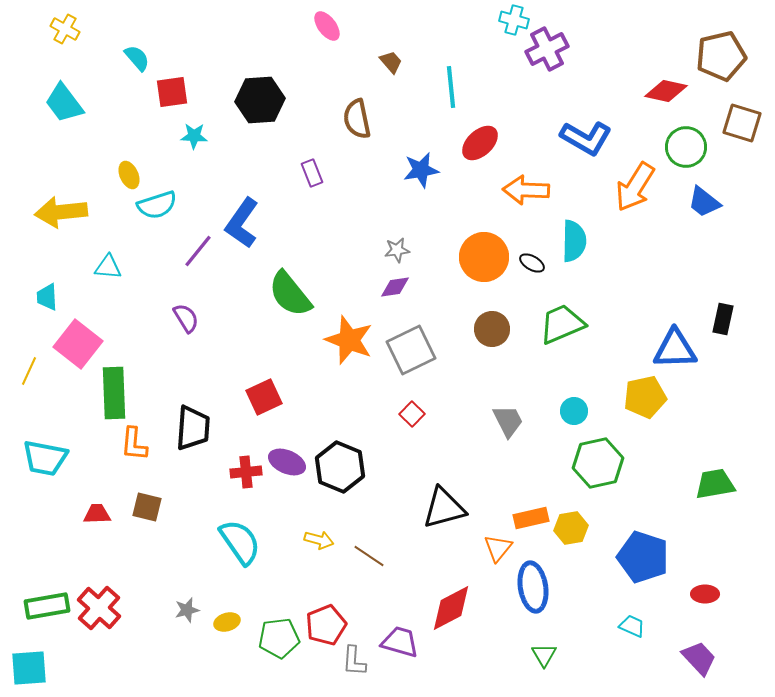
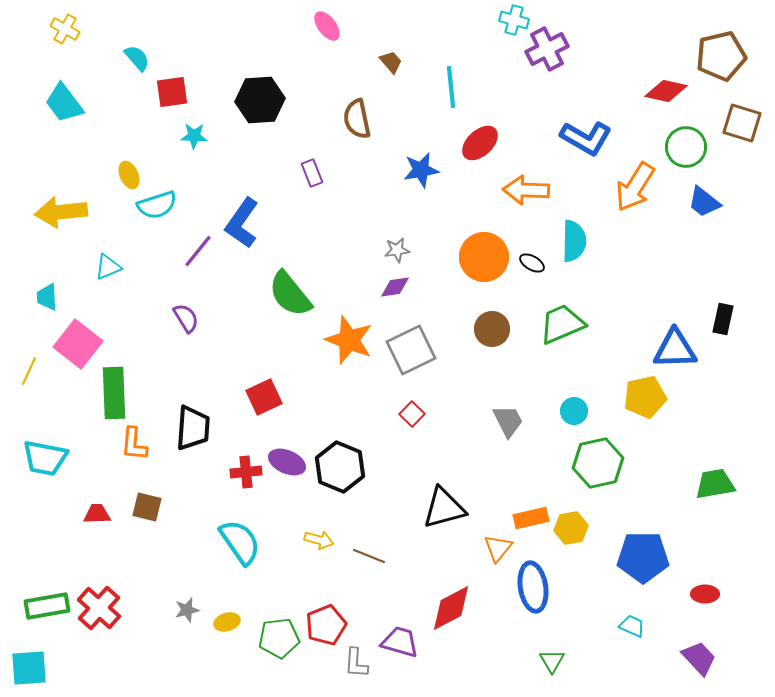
cyan triangle at (108, 267): rotated 28 degrees counterclockwise
brown line at (369, 556): rotated 12 degrees counterclockwise
blue pentagon at (643, 557): rotated 18 degrees counterclockwise
green triangle at (544, 655): moved 8 px right, 6 px down
gray L-shape at (354, 661): moved 2 px right, 2 px down
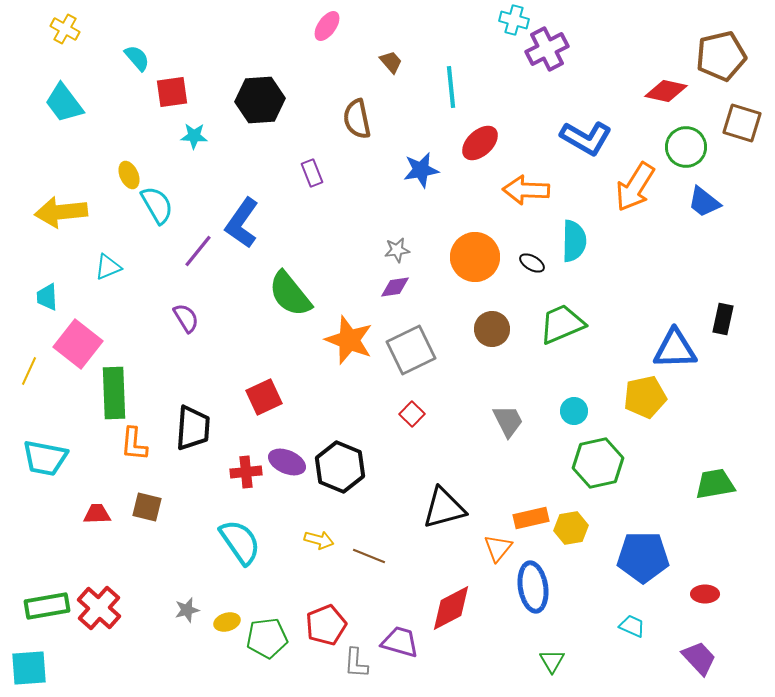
pink ellipse at (327, 26): rotated 72 degrees clockwise
cyan semicircle at (157, 205): rotated 102 degrees counterclockwise
orange circle at (484, 257): moved 9 px left
green pentagon at (279, 638): moved 12 px left
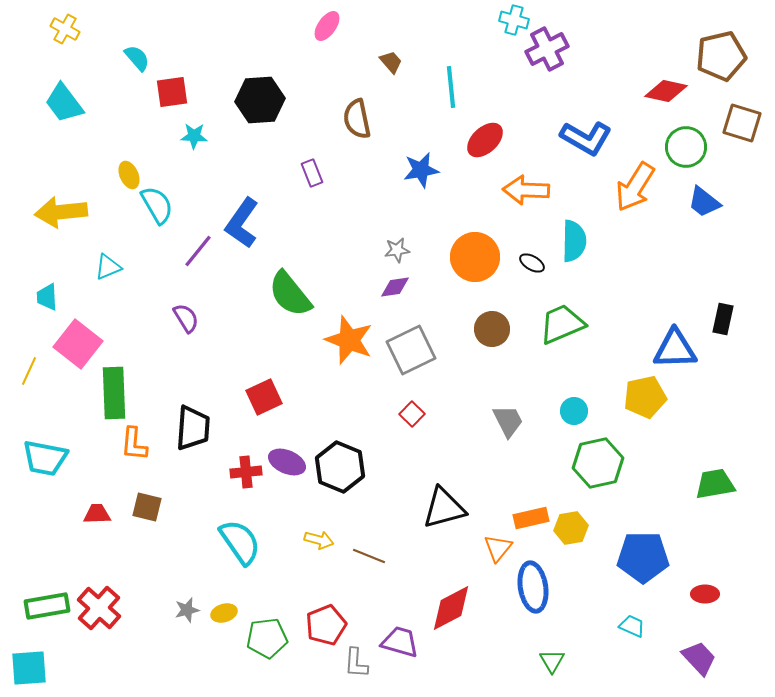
red ellipse at (480, 143): moved 5 px right, 3 px up
yellow ellipse at (227, 622): moved 3 px left, 9 px up
